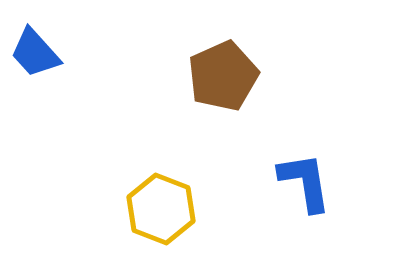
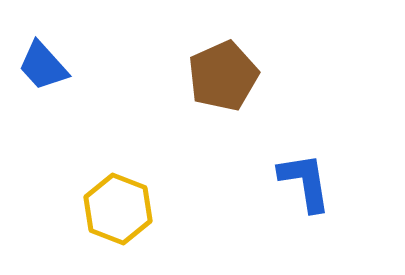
blue trapezoid: moved 8 px right, 13 px down
yellow hexagon: moved 43 px left
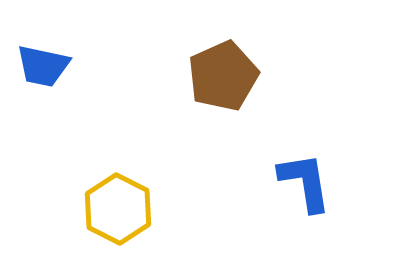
blue trapezoid: rotated 36 degrees counterclockwise
yellow hexagon: rotated 6 degrees clockwise
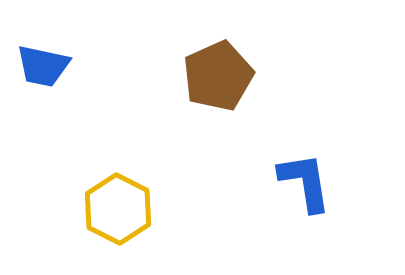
brown pentagon: moved 5 px left
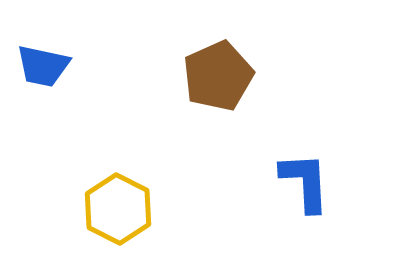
blue L-shape: rotated 6 degrees clockwise
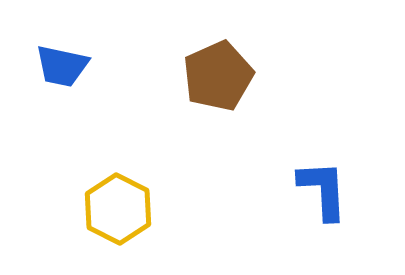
blue trapezoid: moved 19 px right
blue L-shape: moved 18 px right, 8 px down
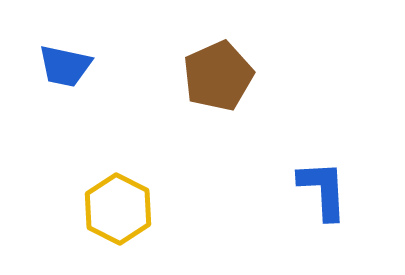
blue trapezoid: moved 3 px right
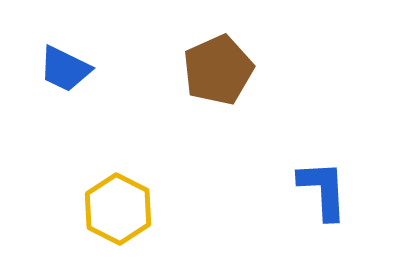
blue trapezoid: moved 3 px down; rotated 14 degrees clockwise
brown pentagon: moved 6 px up
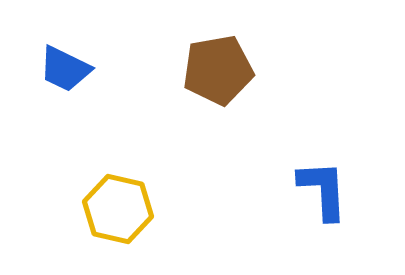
brown pentagon: rotated 14 degrees clockwise
yellow hexagon: rotated 14 degrees counterclockwise
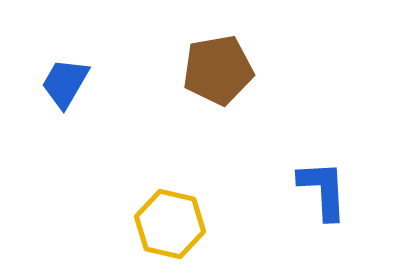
blue trapezoid: moved 14 px down; rotated 94 degrees clockwise
yellow hexagon: moved 52 px right, 15 px down
